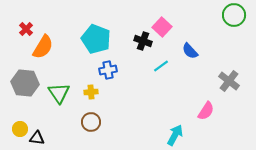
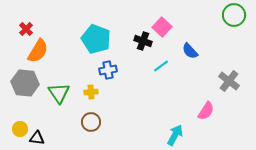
orange semicircle: moved 5 px left, 4 px down
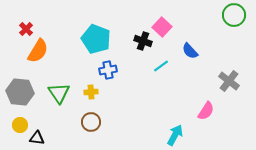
gray hexagon: moved 5 px left, 9 px down
yellow circle: moved 4 px up
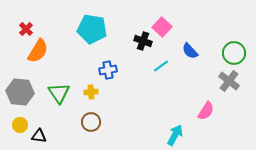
green circle: moved 38 px down
cyan pentagon: moved 4 px left, 10 px up; rotated 12 degrees counterclockwise
black triangle: moved 2 px right, 2 px up
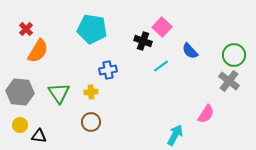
green circle: moved 2 px down
pink semicircle: moved 3 px down
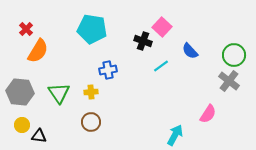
pink semicircle: moved 2 px right
yellow circle: moved 2 px right
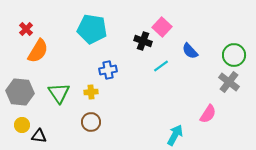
gray cross: moved 1 px down
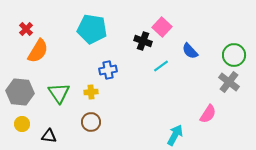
yellow circle: moved 1 px up
black triangle: moved 10 px right
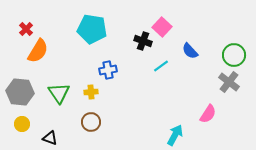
black triangle: moved 1 px right, 2 px down; rotated 14 degrees clockwise
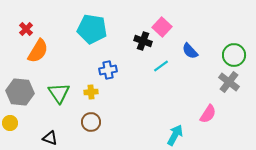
yellow circle: moved 12 px left, 1 px up
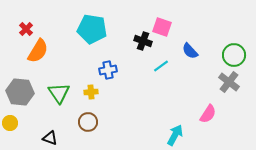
pink square: rotated 24 degrees counterclockwise
brown circle: moved 3 px left
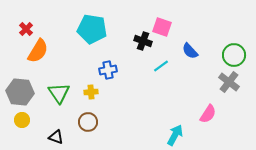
yellow circle: moved 12 px right, 3 px up
black triangle: moved 6 px right, 1 px up
